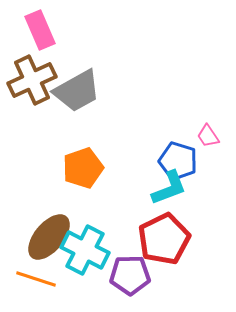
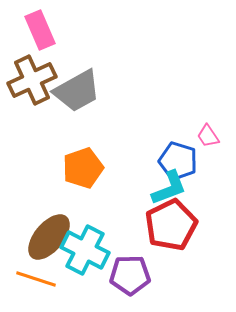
red pentagon: moved 7 px right, 14 px up
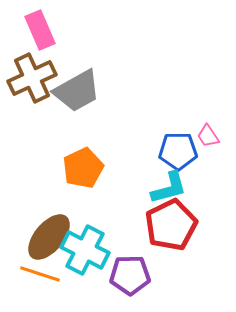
brown cross: moved 2 px up
blue pentagon: moved 10 px up; rotated 18 degrees counterclockwise
orange pentagon: rotated 6 degrees counterclockwise
cyan L-shape: rotated 6 degrees clockwise
orange line: moved 4 px right, 5 px up
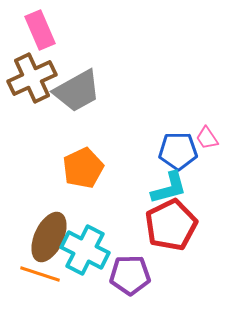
pink trapezoid: moved 1 px left, 2 px down
brown ellipse: rotated 15 degrees counterclockwise
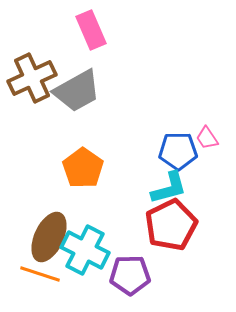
pink rectangle: moved 51 px right
orange pentagon: rotated 12 degrees counterclockwise
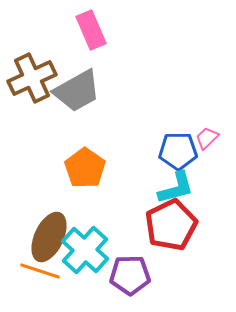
pink trapezoid: rotated 80 degrees clockwise
orange pentagon: moved 2 px right
cyan L-shape: moved 7 px right
cyan cross: rotated 15 degrees clockwise
orange line: moved 3 px up
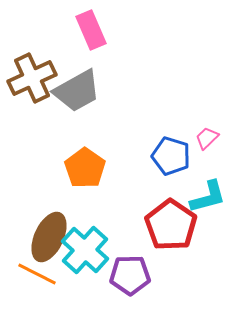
blue pentagon: moved 7 px left, 5 px down; rotated 18 degrees clockwise
cyan L-shape: moved 32 px right, 9 px down
red pentagon: rotated 12 degrees counterclockwise
orange line: moved 3 px left, 3 px down; rotated 9 degrees clockwise
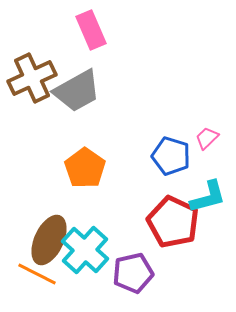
red pentagon: moved 2 px right, 3 px up; rotated 9 degrees counterclockwise
brown ellipse: moved 3 px down
purple pentagon: moved 3 px right, 2 px up; rotated 12 degrees counterclockwise
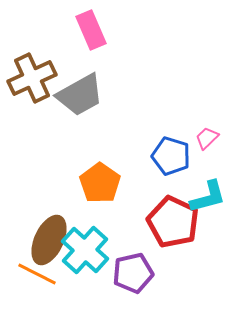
gray trapezoid: moved 3 px right, 4 px down
orange pentagon: moved 15 px right, 15 px down
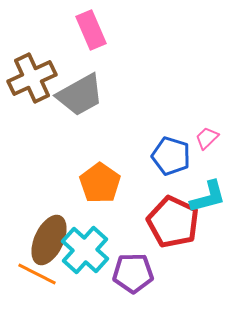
purple pentagon: rotated 12 degrees clockwise
